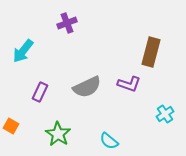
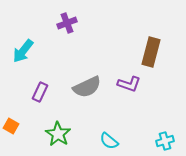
cyan cross: moved 27 px down; rotated 18 degrees clockwise
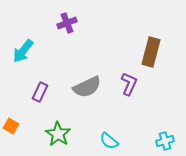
purple L-shape: rotated 85 degrees counterclockwise
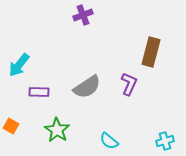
purple cross: moved 16 px right, 8 px up
cyan arrow: moved 4 px left, 14 px down
gray semicircle: rotated 8 degrees counterclockwise
purple rectangle: moved 1 px left; rotated 66 degrees clockwise
green star: moved 1 px left, 4 px up
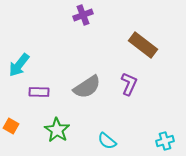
brown rectangle: moved 8 px left, 7 px up; rotated 68 degrees counterclockwise
cyan semicircle: moved 2 px left
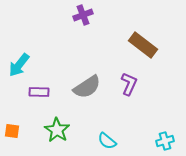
orange square: moved 1 px right, 5 px down; rotated 21 degrees counterclockwise
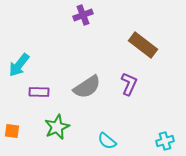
green star: moved 3 px up; rotated 15 degrees clockwise
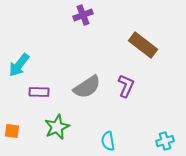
purple L-shape: moved 3 px left, 2 px down
cyan semicircle: moved 1 px right; rotated 42 degrees clockwise
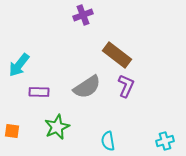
brown rectangle: moved 26 px left, 10 px down
